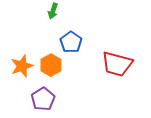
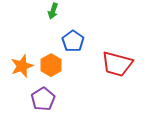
blue pentagon: moved 2 px right, 1 px up
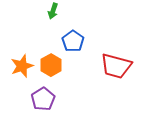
red trapezoid: moved 1 px left, 2 px down
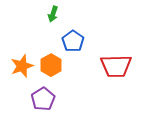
green arrow: moved 3 px down
red trapezoid: rotated 16 degrees counterclockwise
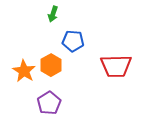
blue pentagon: rotated 30 degrees counterclockwise
orange star: moved 2 px right, 5 px down; rotated 20 degrees counterclockwise
purple pentagon: moved 6 px right, 4 px down
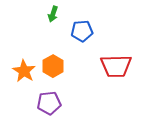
blue pentagon: moved 9 px right, 10 px up; rotated 10 degrees counterclockwise
orange hexagon: moved 2 px right, 1 px down
purple pentagon: rotated 25 degrees clockwise
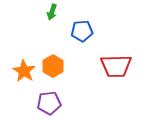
green arrow: moved 1 px left, 2 px up
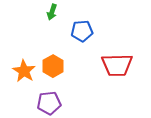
red trapezoid: moved 1 px right, 1 px up
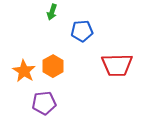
purple pentagon: moved 5 px left
